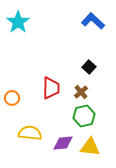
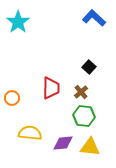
blue L-shape: moved 1 px right, 3 px up
green hexagon: rotated 20 degrees clockwise
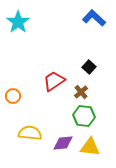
red trapezoid: moved 3 px right, 7 px up; rotated 125 degrees counterclockwise
orange circle: moved 1 px right, 2 px up
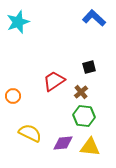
cyan star: rotated 15 degrees clockwise
black square: rotated 32 degrees clockwise
yellow semicircle: rotated 20 degrees clockwise
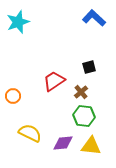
yellow triangle: moved 1 px right, 1 px up
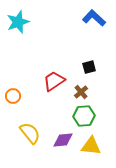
green hexagon: rotated 10 degrees counterclockwise
yellow semicircle: rotated 25 degrees clockwise
purple diamond: moved 3 px up
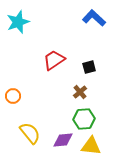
red trapezoid: moved 21 px up
brown cross: moved 1 px left
green hexagon: moved 3 px down
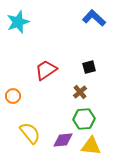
red trapezoid: moved 8 px left, 10 px down
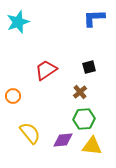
blue L-shape: rotated 45 degrees counterclockwise
yellow triangle: moved 1 px right
